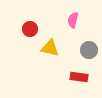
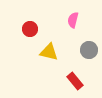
yellow triangle: moved 1 px left, 4 px down
red rectangle: moved 4 px left, 4 px down; rotated 42 degrees clockwise
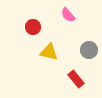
pink semicircle: moved 5 px left, 5 px up; rotated 56 degrees counterclockwise
red circle: moved 3 px right, 2 px up
red rectangle: moved 1 px right, 2 px up
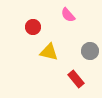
gray circle: moved 1 px right, 1 px down
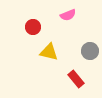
pink semicircle: rotated 70 degrees counterclockwise
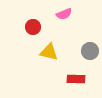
pink semicircle: moved 4 px left, 1 px up
red rectangle: rotated 48 degrees counterclockwise
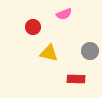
yellow triangle: moved 1 px down
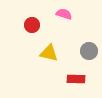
pink semicircle: rotated 140 degrees counterclockwise
red circle: moved 1 px left, 2 px up
gray circle: moved 1 px left
